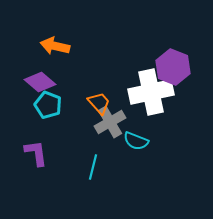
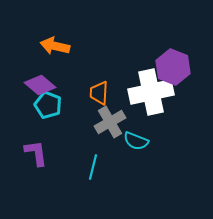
purple diamond: moved 3 px down
orange trapezoid: moved 10 px up; rotated 135 degrees counterclockwise
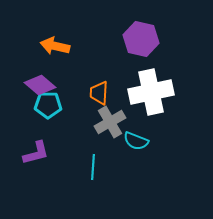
purple hexagon: moved 32 px left, 28 px up; rotated 8 degrees counterclockwise
cyan pentagon: rotated 20 degrees counterclockwise
purple L-shape: rotated 84 degrees clockwise
cyan line: rotated 10 degrees counterclockwise
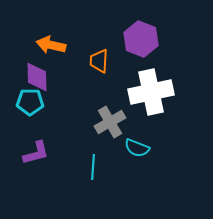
purple hexagon: rotated 8 degrees clockwise
orange arrow: moved 4 px left, 1 px up
purple diamond: moved 3 px left, 8 px up; rotated 48 degrees clockwise
orange trapezoid: moved 32 px up
cyan pentagon: moved 18 px left, 3 px up
cyan semicircle: moved 1 px right, 7 px down
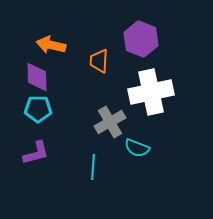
cyan pentagon: moved 8 px right, 7 px down
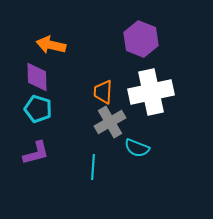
orange trapezoid: moved 4 px right, 31 px down
cyan pentagon: rotated 16 degrees clockwise
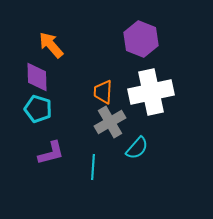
orange arrow: rotated 36 degrees clockwise
cyan semicircle: rotated 70 degrees counterclockwise
purple L-shape: moved 15 px right
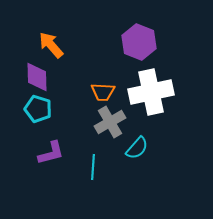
purple hexagon: moved 2 px left, 3 px down
orange trapezoid: rotated 90 degrees counterclockwise
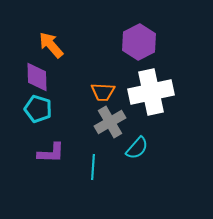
purple hexagon: rotated 12 degrees clockwise
purple L-shape: rotated 16 degrees clockwise
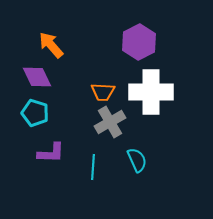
purple diamond: rotated 24 degrees counterclockwise
white cross: rotated 12 degrees clockwise
cyan pentagon: moved 3 px left, 4 px down
cyan semicircle: moved 12 px down; rotated 65 degrees counterclockwise
